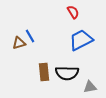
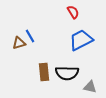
gray triangle: rotated 24 degrees clockwise
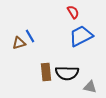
blue trapezoid: moved 4 px up
brown rectangle: moved 2 px right
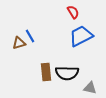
gray triangle: moved 1 px down
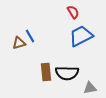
gray triangle: rotated 24 degrees counterclockwise
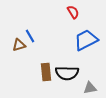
blue trapezoid: moved 5 px right, 4 px down
brown triangle: moved 2 px down
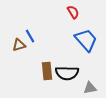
blue trapezoid: rotated 75 degrees clockwise
brown rectangle: moved 1 px right, 1 px up
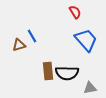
red semicircle: moved 2 px right
blue line: moved 2 px right
brown rectangle: moved 1 px right
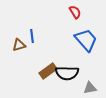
blue line: rotated 24 degrees clockwise
brown rectangle: rotated 60 degrees clockwise
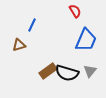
red semicircle: moved 1 px up
blue line: moved 11 px up; rotated 32 degrees clockwise
blue trapezoid: rotated 65 degrees clockwise
black semicircle: rotated 15 degrees clockwise
gray triangle: moved 17 px up; rotated 40 degrees counterclockwise
